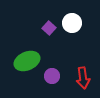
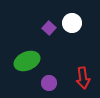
purple circle: moved 3 px left, 7 px down
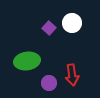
green ellipse: rotated 15 degrees clockwise
red arrow: moved 11 px left, 3 px up
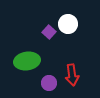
white circle: moved 4 px left, 1 px down
purple square: moved 4 px down
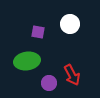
white circle: moved 2 px right
purple square: moved 11 px left; rotated 32 degrees counterclockwise
red arrow: rotated 20 degrees counterclockwise
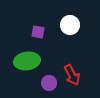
white circle: moved 1 px down
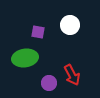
green ellipse: moved 2 px left, 3 px up
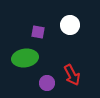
purple circle: moved 2 px left
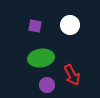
purple square: moved 3 px left, 6 px up
green ellipse: moved 16 px right
purple circle: moved 2 px down
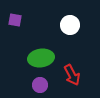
purple square: moved 20 px left, 6 px up
purple circle: moved 7 px left
